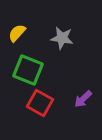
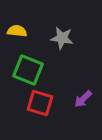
yellow semicircle: moved 2 px up; rotated 54 degrees clockwise
red square: rotated 12 degrees counterclockwise
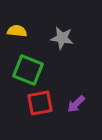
purple arrow: moved 7 px left, 5 px down
red square: rotated 28 degrees counterclockwise
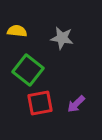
green square: rotated 16 degrees clockwise
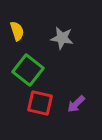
yellow semicircle: rotated 66 degrees clockwise
red square: rotated 24 degrees clockwise
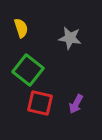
yellow semicircle: moved 4 px right, 3 px up
gray star: moved 8 px right
purple arrow: rotated 18 degrees counterclockwise
